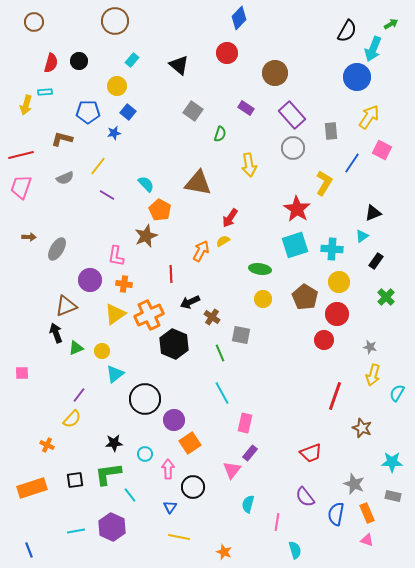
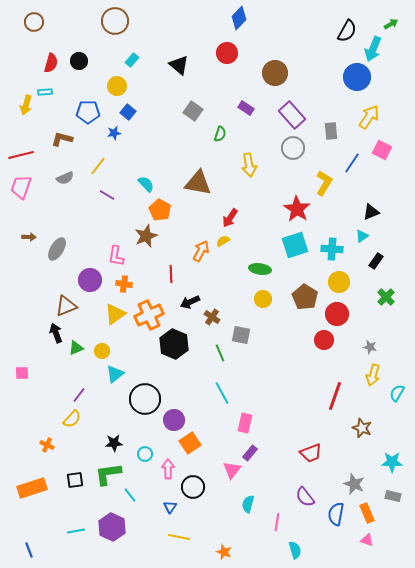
black triangle at (373, 213): moved 2 px left, 1 px up
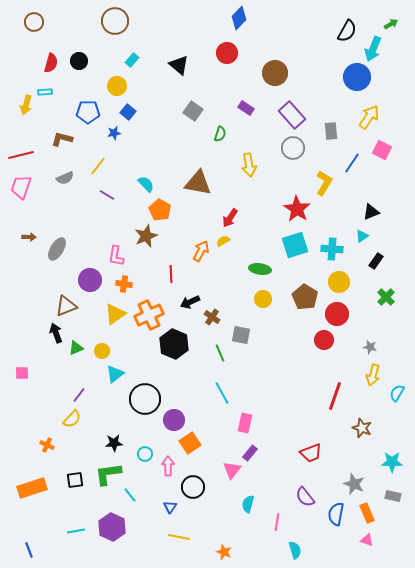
pink arrow at (168, 469): moved 3 px up
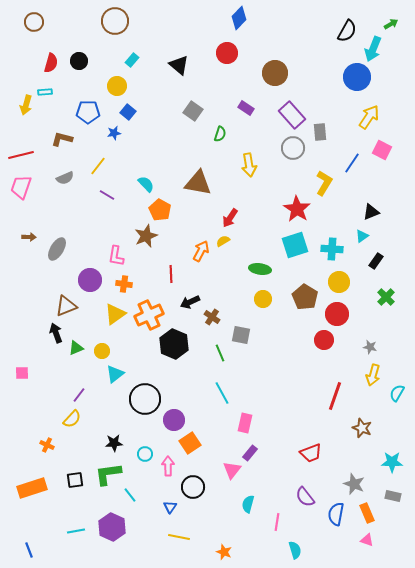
gray rectangle at (331, 131): moved 11 px left, 1 px down
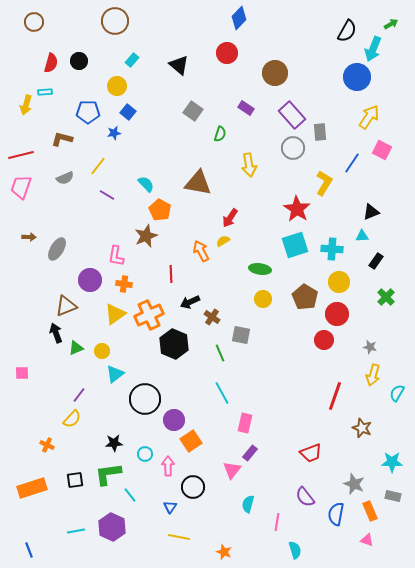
cyan triangle at (362, 236): rotated 32 degrees clockwise
orange arrow at (201, 251): rotated 55 degrees counterclockwise
orange square at (190, 443): moved 1 px right, 2 px up
orange rectangle at (367, 513): moved 3 px right, 2 px up
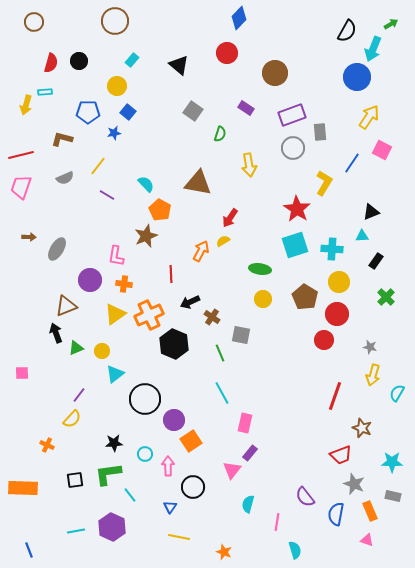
purple rectangle at (292, 115): rotated 68 degrees counterclockwise
orange arrow at (201, 251): rotated 55 degrees clockwise
red trapezoid at (311, 453): moved 30 px right, 2 px down
orange rectangle at (32, 488): moved 9 px left; rotated 20 degrees clockwise
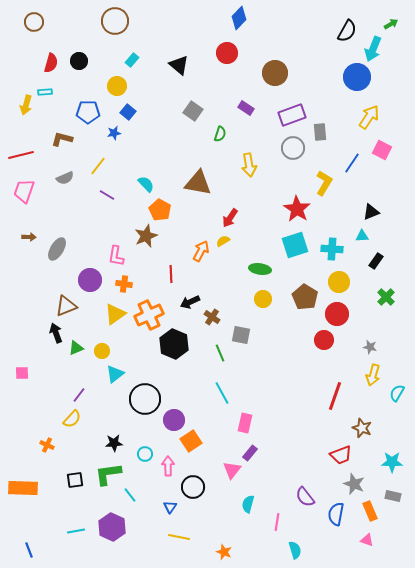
pink trapezoid at (21, 187): moved 3 px right, 4 px down
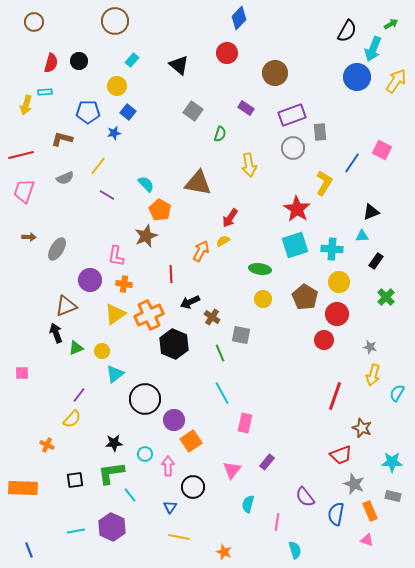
yellow arrow at (369, 117): moved 27 px right, 36 px up
purple rectangle at (250, 453): moved 17 px right, 9 px down
green L-shape at (108, 474): moved 3 px right, 1 px up
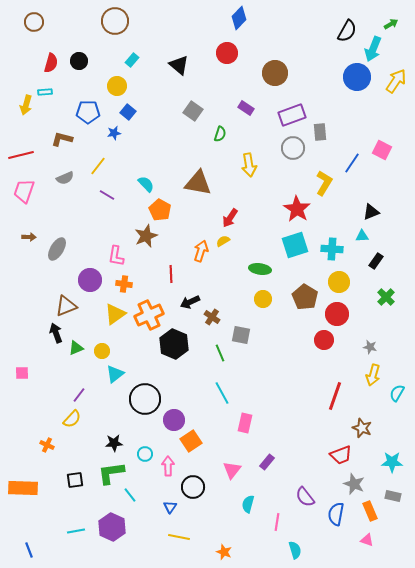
orange arrow at (201, 251): rotated 10 degrees counterclockwise
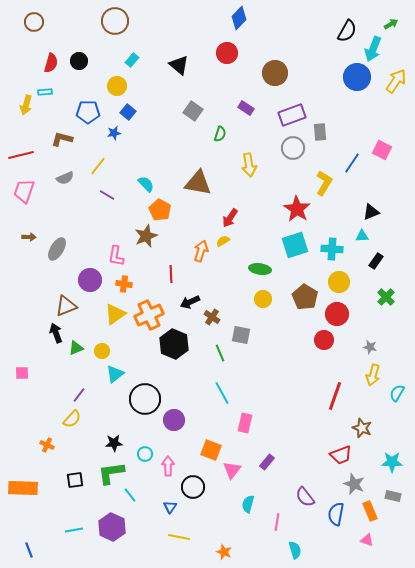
orange square at (191, 441): moved 20 px right, 9 px down; rotated 35 degrees counterclockwise
cyan line at (76, 531): moved 2 px left, 1 px up
